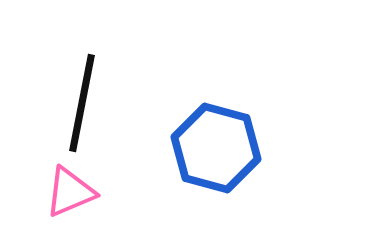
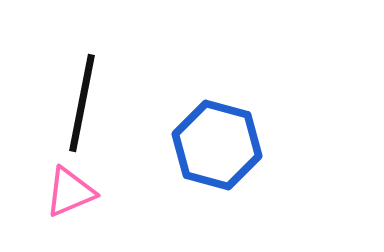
blue hexagon: moved 1 px right, 3 px up
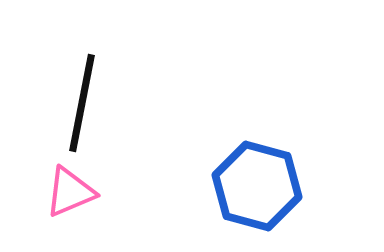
blue hexagon: moved 40 px right, 41 px down
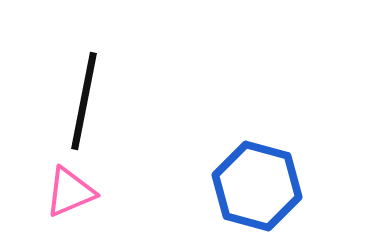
black line: moved 2 px right, 2 px up
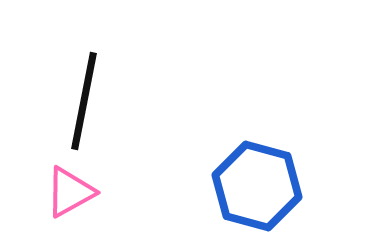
pink triangle: rotated 6 degrees counterclockwise
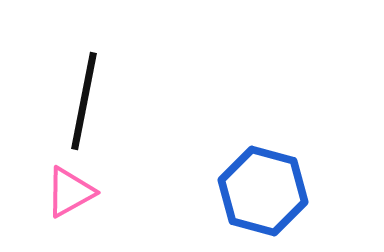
blue hexagon: moved 6 px right, 5 px down
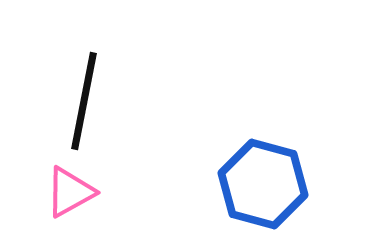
blue hexagon: moved 7 px up
